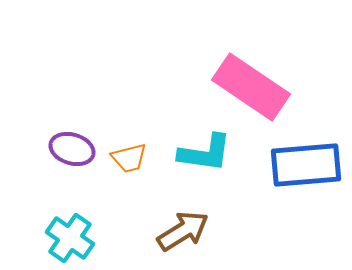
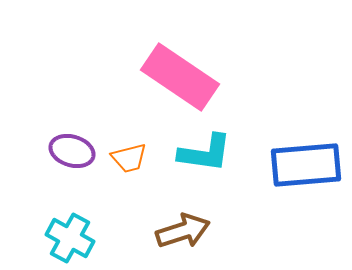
pink rectangle: moved 71 px left, 10 px up
purple ellipse: moved 2 px down
brown arrow: rotated 14 degrees clockwise
cyan cross: rotated 6 degrees counterclockwise
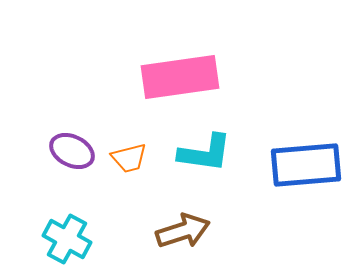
pink rectangle: rotated 42 degrees counterclockwise
purple ellipse: rotated 9 degrees clockwise
cyan cross: moved 3 px left, 1 px down
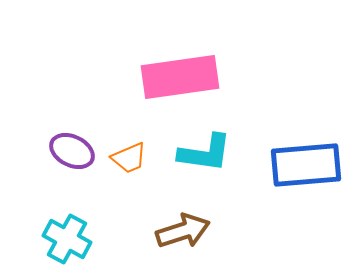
orange trapezoid: rotated 9 degrees counterclockwise
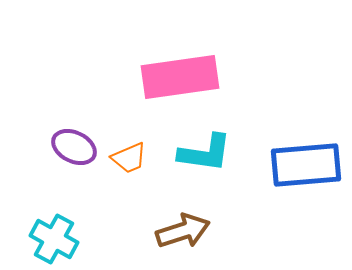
purple ellipse: moved 2 px right, 4 px up
cyan cross: moved 13 px left
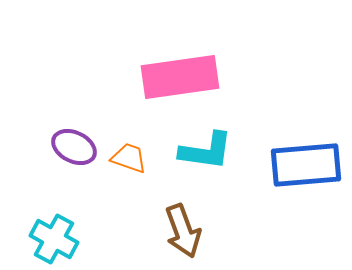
cyan L-shape: moved 1 px right, 2 px up
orange trapezoid: rotated 138 degrees counterclockwise
brown arrow: rotated 88 degrees clockwise
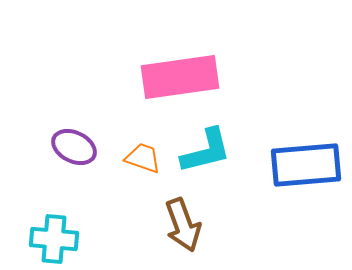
cyan L-shape: rotated 22 degrees counterclockwise
orange trapezoid: moved 14 px right
brown arrow: moved 6 px up
cyan cross: rotated 24 degrees counterclockwise
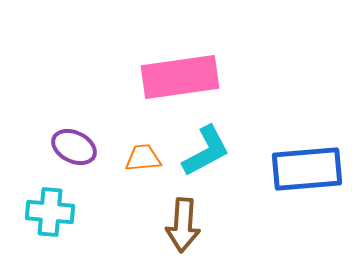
cyan L-shape: rotated 14 degrees counterclockwise
orange trapezoid: rotated 24 degrees counterclockwise
blue rectangle: moved 1 px right, 4 px down
brown arrow: rotated 24 degrees clockwise
cyan cross: moved 4 px left, 27 px up
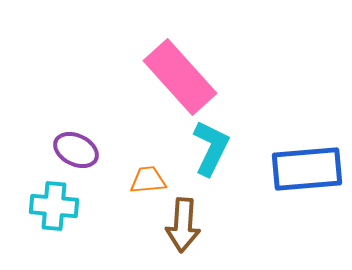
pink rectangle: rotated 56 degrees clockwise
purple ellipse: moved 2 px right, 3 px down
cyan L-shape: moved 5 px right, 3 px up; rotated 36 degrees counterclockwise
orange trapezoid: moved 5 px right, 22 px down
cyan cross: moved 4 px right, 6 px up
